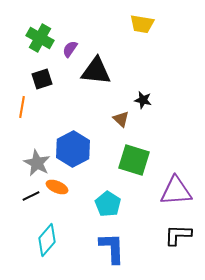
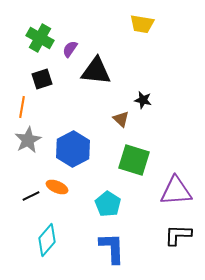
gray star: moved 9 px left, 23 px up; rotated 16 degrees clockwise
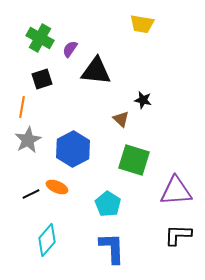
black line: moved 2 px up
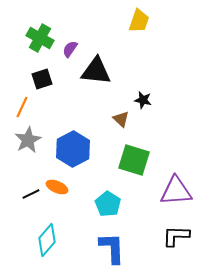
yellow trapezoid: moved 3 px left, 3 px up; rotated 80 degrees counterclockwise
orange line: rotated 15 degrees clockwise
black L-shape: moved 2 px left, 1 px down
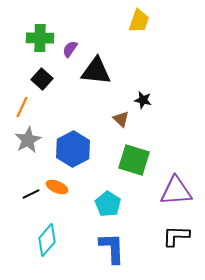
green cross: rotated 28 degrees counterclockwise
black square: rotated 30 degrees counterclockwise
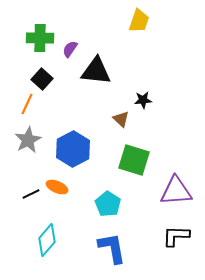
black star: rotated 18 degrees counterclockwise
orange line: moved 5 px right, 3 px up
blue L-shape: rotated 8 degrees counterclockwise
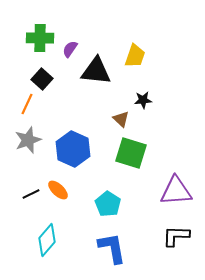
yellow trapezoid: moved 4 px left, 35 px down
gray star: rotated 8 degrees clockwise
blue hexagon: rotated 8 degrees counterclockwise
green square: moved 3 px left, 7 px up
orange ellipse: moved 1 px right, 3 px down; rotated 20 degrees clockwise
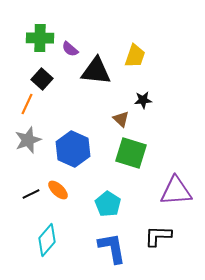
purple semicircle: rotated 84 degrees counterclockwise
black L-shape: moved 18 px left
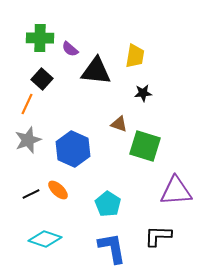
yellow trapezoid: rotated 10 degrees counterclockwise
black star: moved 7 px up
brown triangle: moved 2 px left, 5 px down; rotated 24 degrees counterclockwise
green square: moved 14 px right, 7 px up
cyan diamond: moved 2 px left, 1 px up; rotated 68 degrees clockwise
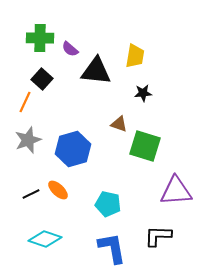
orange line: moved 2 px left, 2 px up
blue hexagon: rotated 20 degrees clockwise
cyan pentagon: rotated 20 degrees counterclockwise
